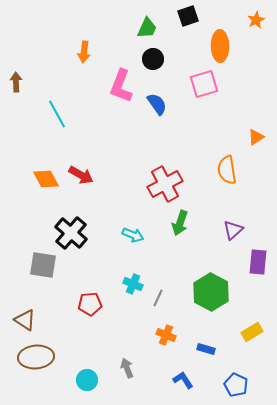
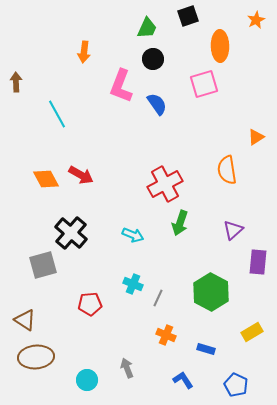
gray square: rotated 24 degrees counterclockwise
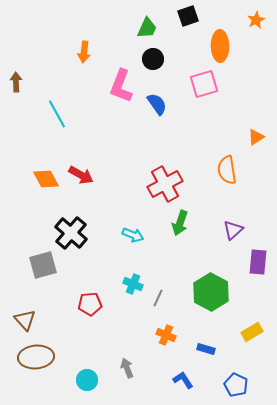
brown triangle: rotated 15 degrees clockwise
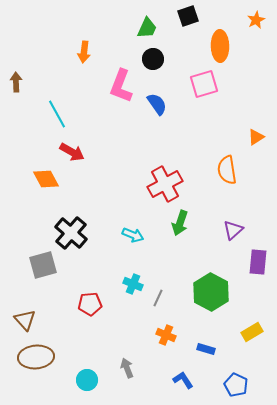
red arrow: moved 9 px left, 23 px up
